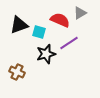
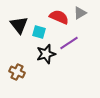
red semicircle: moved 1 px left, 3 px up
black triangle: rotated 48 degrees counterclockwise
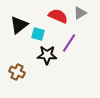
red semicircle: moved 1 px left, 1 px up
black triangle: rotated 30 degrees clockwise
cyan square: moved 1 px left, 2 px down
purple line: rotated 24 degrees counterclockwise
black star: moved 1 px right, 1 px down; rotated 18 degrees clockwise
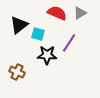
red semicircle: moved 1 px left, 3 px up
